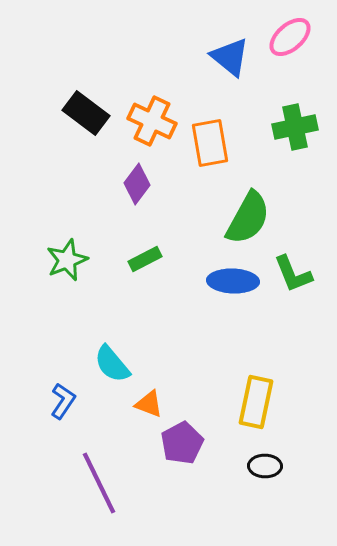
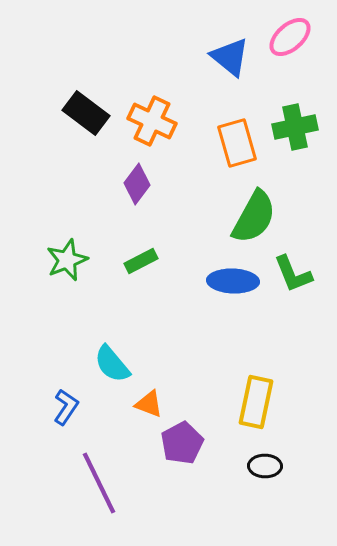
orange rectangle: moved 27 px right; rotated 6 degrees counterclockwise
green semicircle: moved 6 px right, 1 px up
green rectangle: moved 4 px left, 2 px down
blue L-shape: moved 3 px right, 6 px down
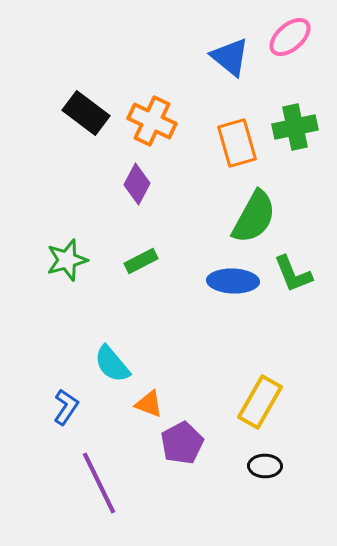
purple diamond: rotated 9 degrees counterclockwise
green star: rotated 6 degrees clockwise
yellow rectangle: moved 4 px right; rotated 18 degrees clockwise
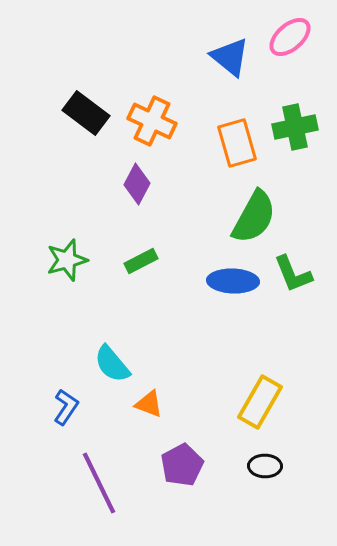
purple pentagon: moved 22 px down
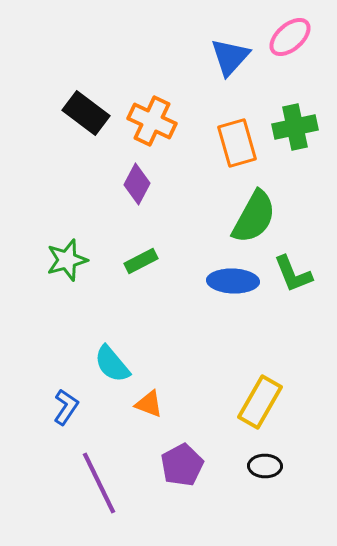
blue triangle: rotated 33 degrees clockwise
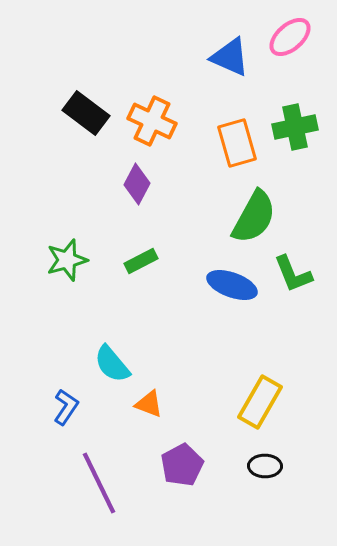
blue triangle: rotated 48 degrees counterclockwise
blue ellipse: moved 1 px left, 4 px down; rotated 18 degrees clockwise
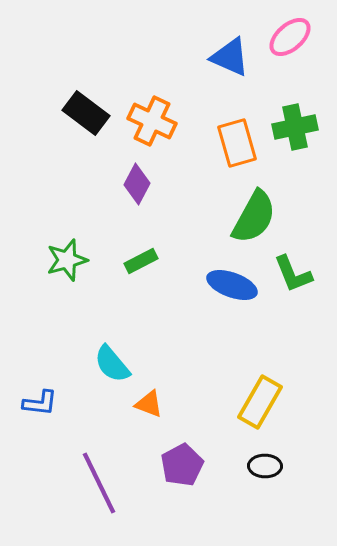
blue L-shape: moved 26 px left, 4 px up; rotated 63 degrees clockwise
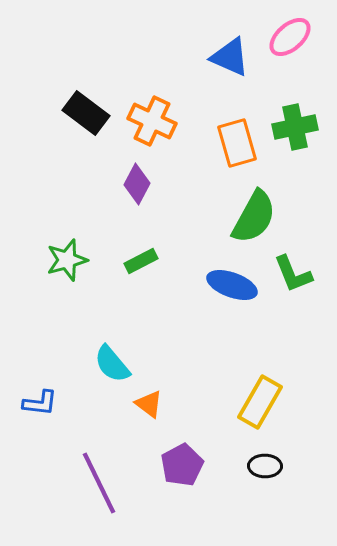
orange triangle: rotated 16 degrees clockwise
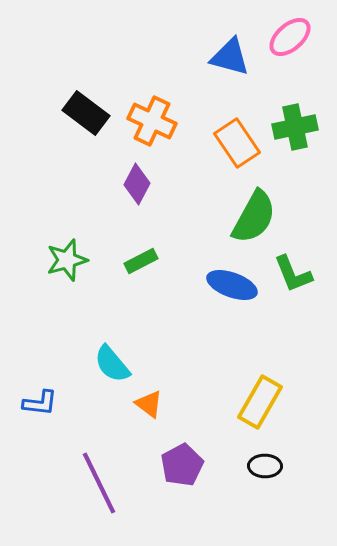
blue triangle: rotated 9 degrees counterclockwise
orange rectangle: rotated 18 degrees counterclockwise
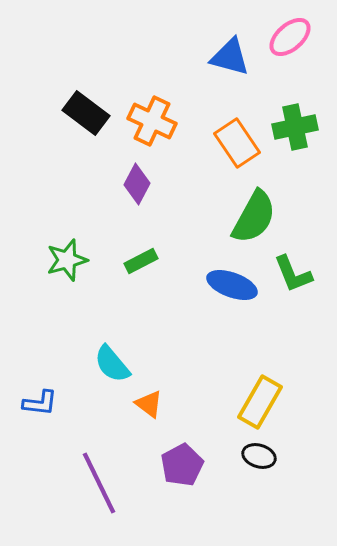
black ellipse: moved 6 px left, 10 px up; rotated 16 degrees clockwise
